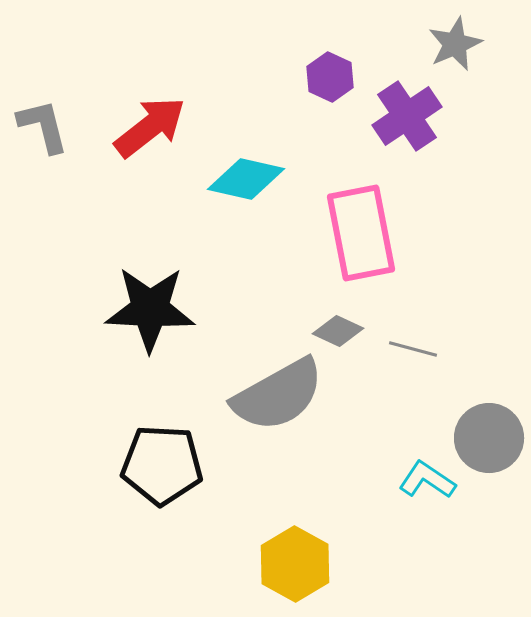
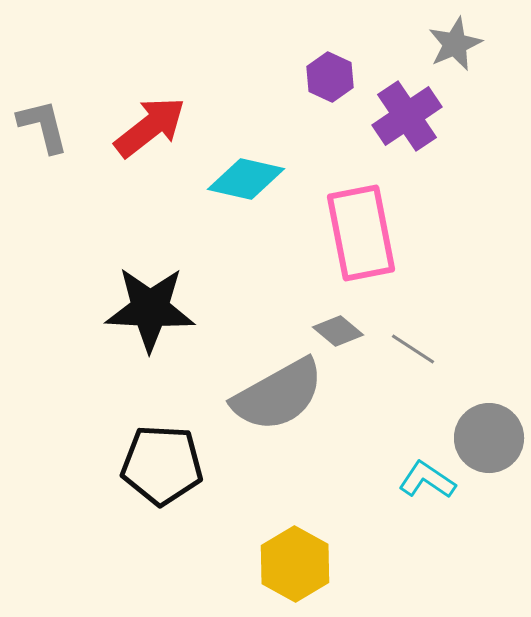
gray diamond: rotated 15 degrees clockwise
gray line: rotated 18 degrees clockwise
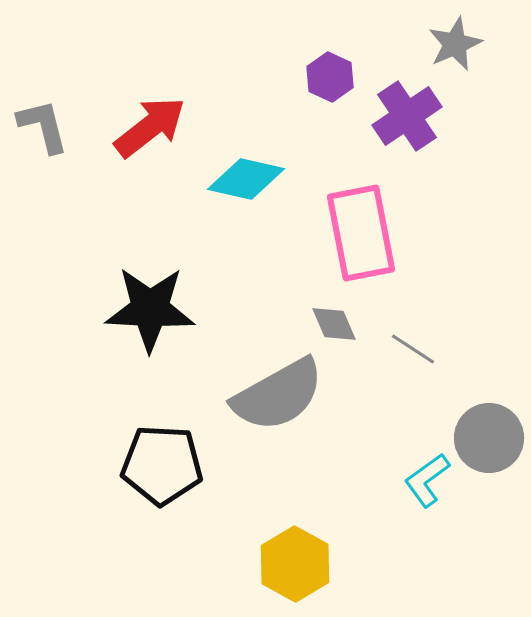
gray diamond: moved 4 px left, 7 px up; rotated 27 degrees clockwise
cyan L-shape: rotated 70 degrees counterclockwise
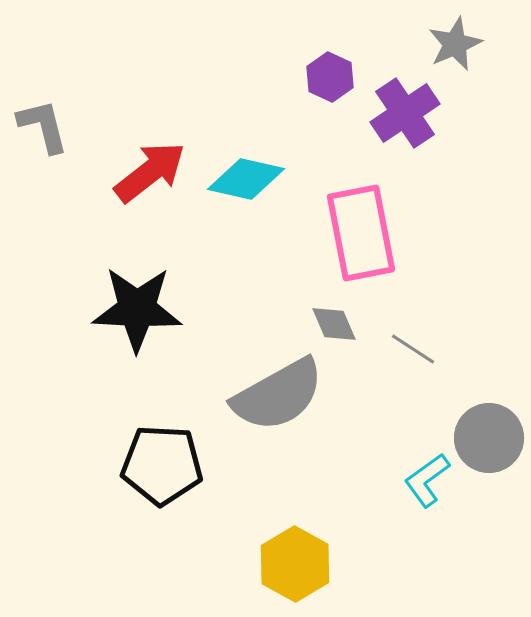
purple cross: moved 2 px left, 3 px up
red arrow: moved 45 px down
black star: moved 13 px left
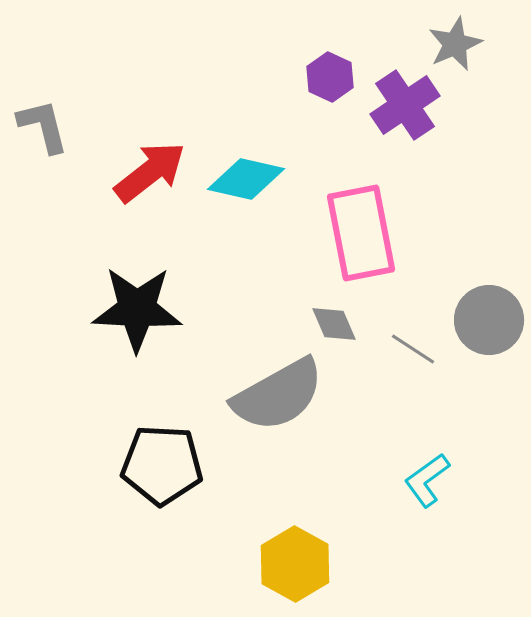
purple cross: moved 8 px up
gray circle: moved 118 px up
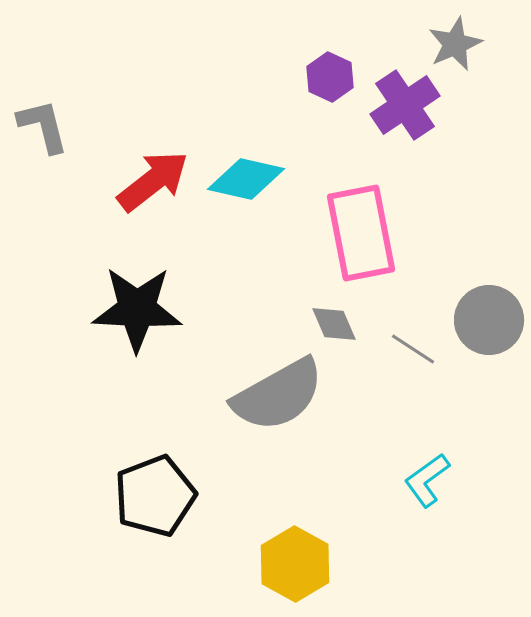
red arrow: moved 3 px right, 9 px down
black pentagon: moved 7 px left, 31 px down; rotated 24 degrees counterclockwise
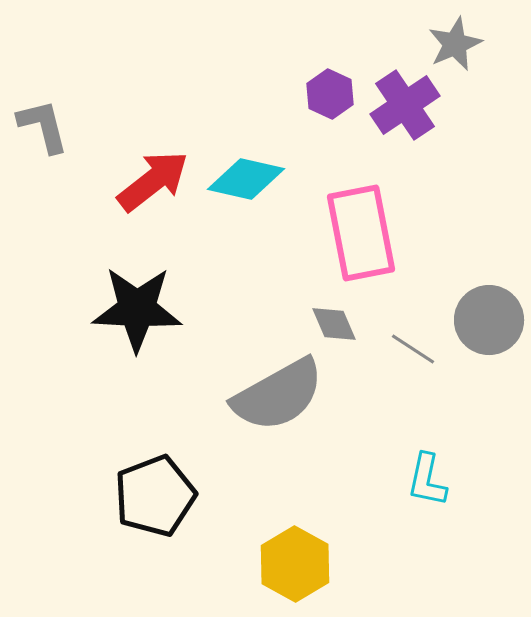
purple hexagon: moved 17 px down
cyan L-shape: rotated 42 degrees counterclockwise
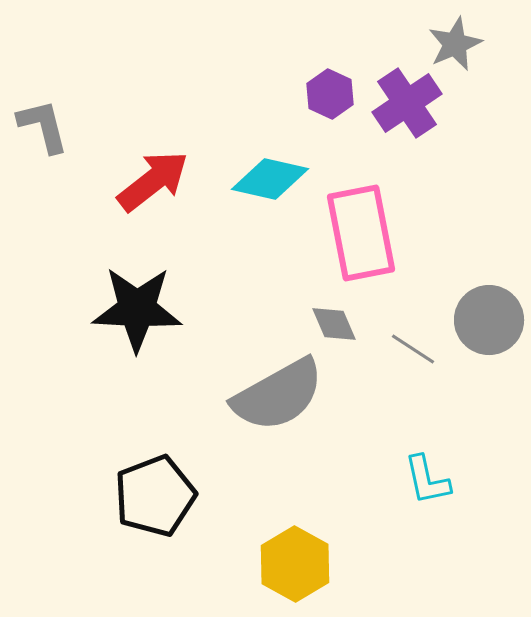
purple cross: moved 2 px right, 2 px up
cyan diamond: moved 24 px right
cyan L-shape: rotated 24 degrees counterclockwise
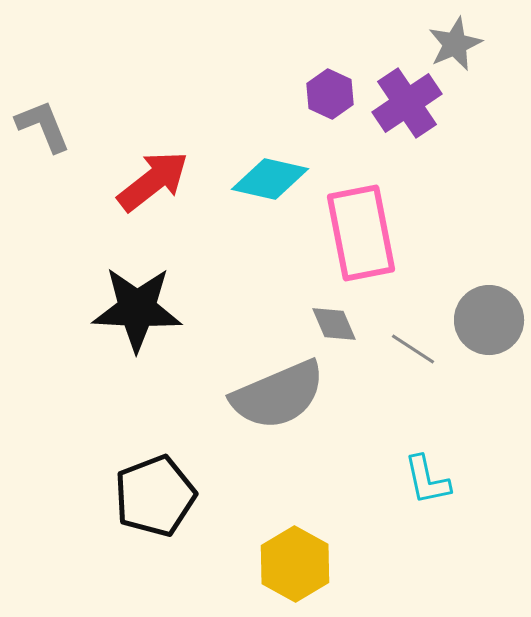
gray L-shape: rotated 8 degrees counterclockwise
gray semicircle: rotated 6 degrees clockwise
